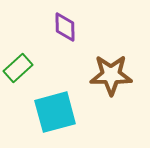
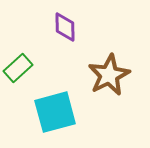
brown star: moved 2 px left; rotated 27 degrees counterclockwise
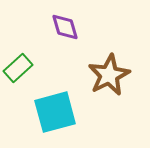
purple diamond: rotated 16 degrees counterclockwise
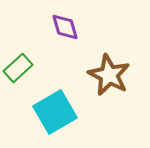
brown star: rotated 18 degrees counterclockwise
cyan square: rotated 15 degrees counterclockwise
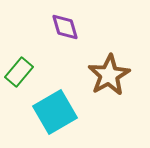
green rectangle: moved 1 px right, 4 px down; rotated 8 degrees counterclockwise
brown star: rotated 15 degrees clockwise
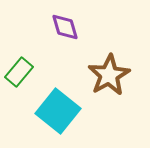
cyan square: moved 3 px right, 1 px up; rotated 21 degrees counterclockwise
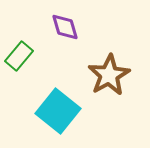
green rectangle: moved 16 px up
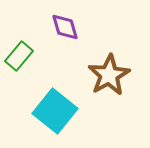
cyan square: moved 3 px left
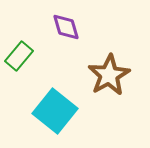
purple diamond: moved 1 px right
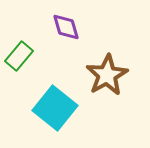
brown star: moved 2 px left
cyan square: moved 3 px up
